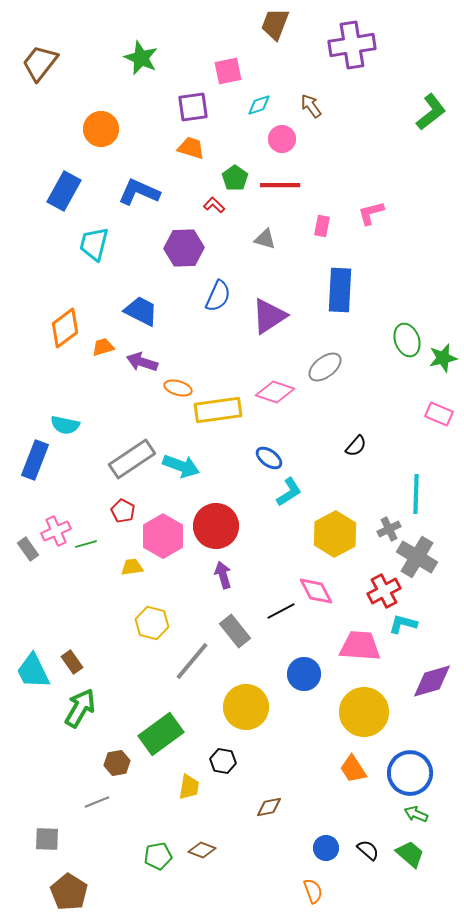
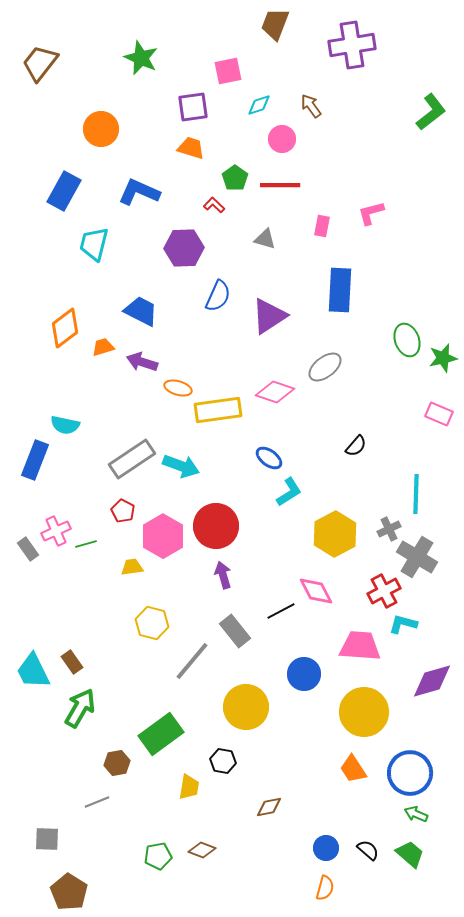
orange semicircle at (313, 891): moved 12 px right, 3 px up; rotated 35 degrees clockwise
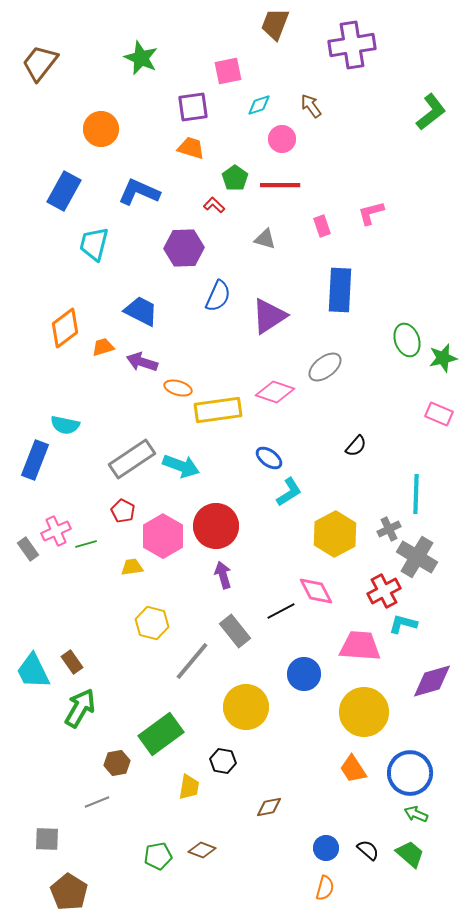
pink rectangle at (322, 226): rotated 30 degrees counterclockwise
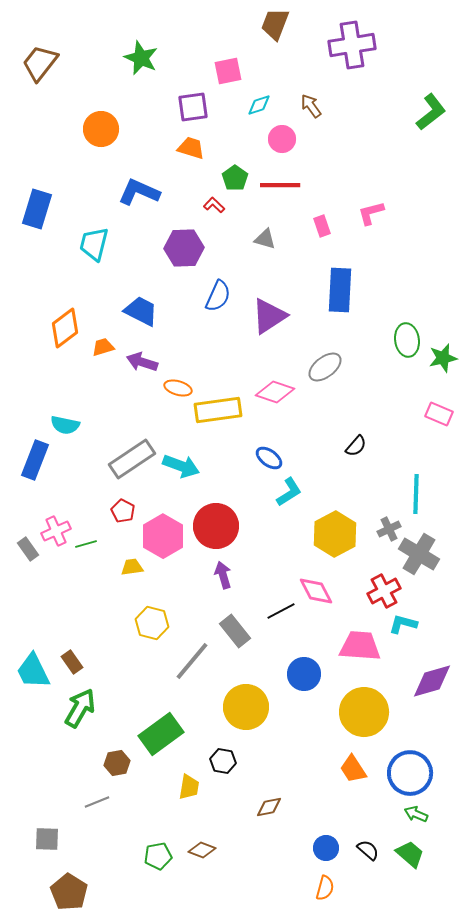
blue rectangle at (64, 191): moved 27 px left, 18 px down; rotated 12 degrees counterclockwise
green ellipse at (407, 340): rotated 12 degrees clockwise
gray cross at (417, 557): moved 2 px right, 3 px up
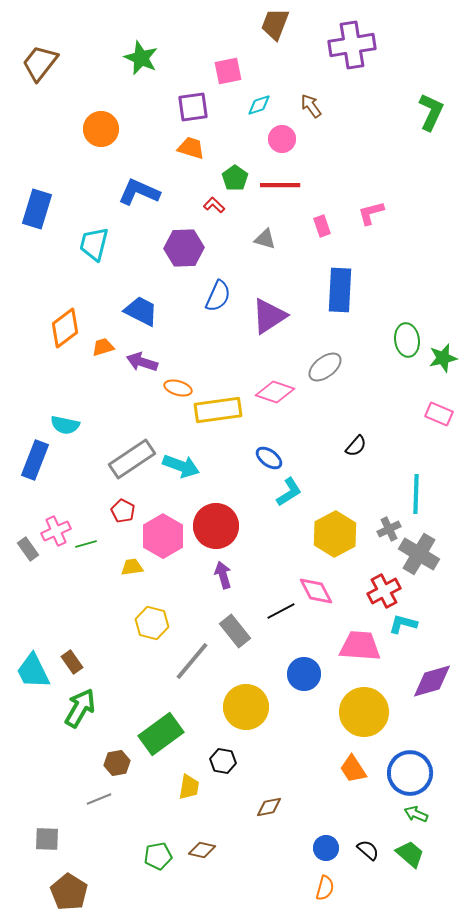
green L-shape at (431, 112): rotated 27 degrees counterclockwise
gray line at (97, 802): moved 2 px right, 3 px up
brown diamond at (202, 850): rotated 8 degrees counterclockwise
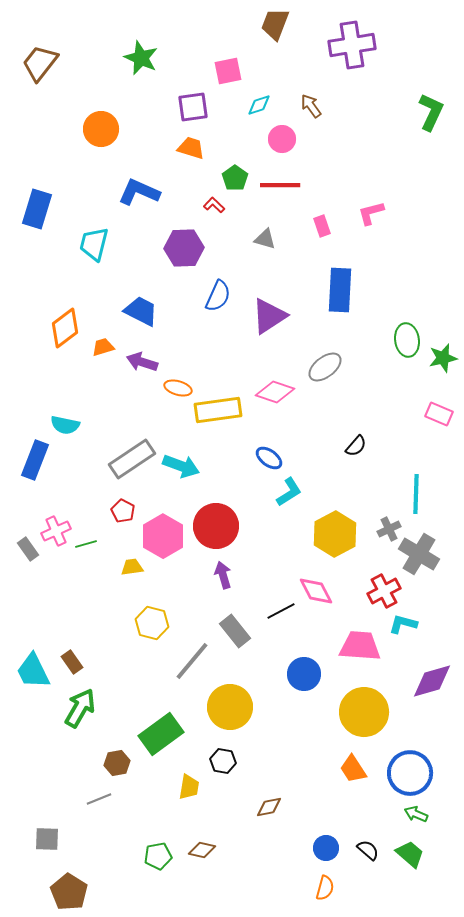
yellow circle at (246, 707): moved 16 px left
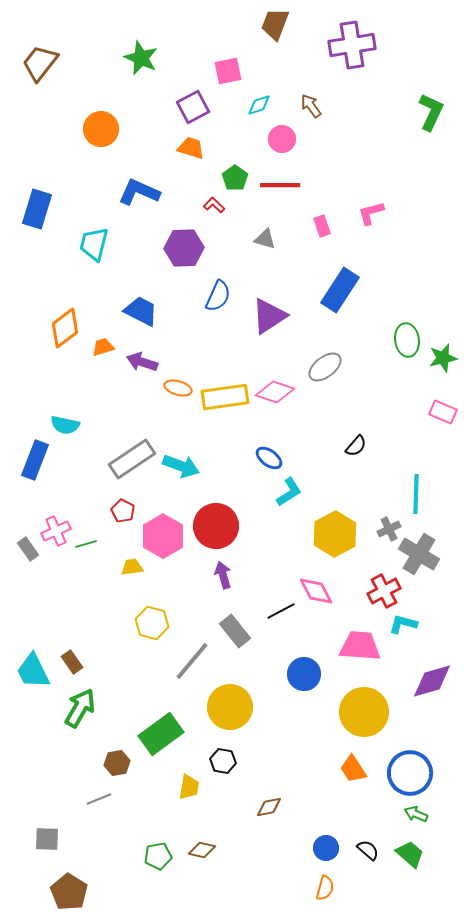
purple square at (193, 107): rotated 20 degrees counterclockwise
blue rectangle at (340, 290): rotated 30 degrees clockwise
yellow rectangle at (218, 410): moved 7 px right, 13 px up
pink rectangle at (439, 414): moved 4 px right, 2 px up
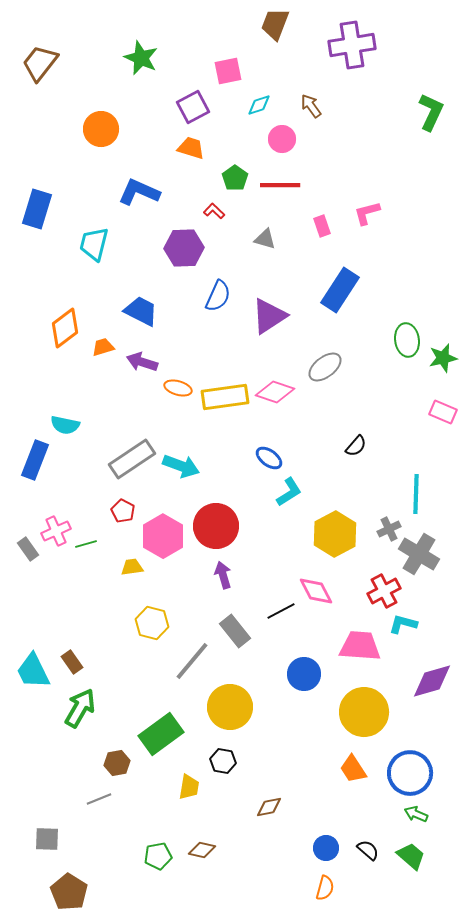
red L-shape at (214, 205): moved 6 px down
pink L-shape at (371, 213): moved 4 px left
green trapezoid at (410, 854): moved 1 px right, 2 px down
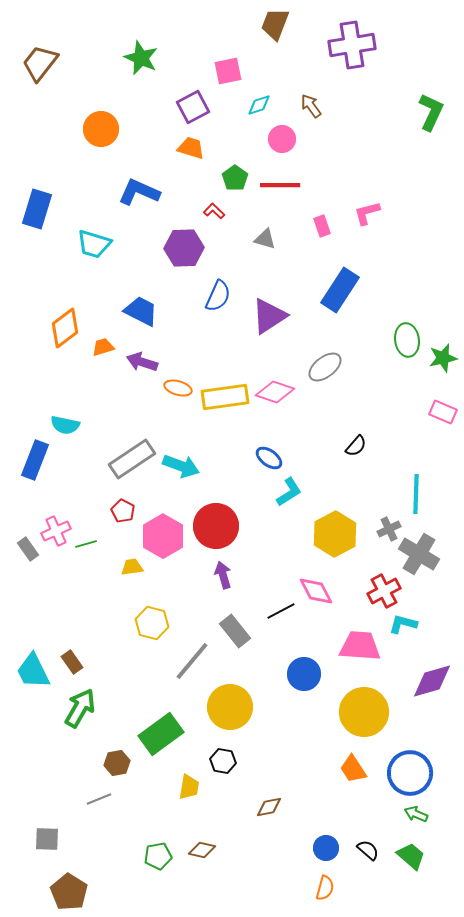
cyan trapezoid at (94, 244): rotated 87 degrees counterclockwise
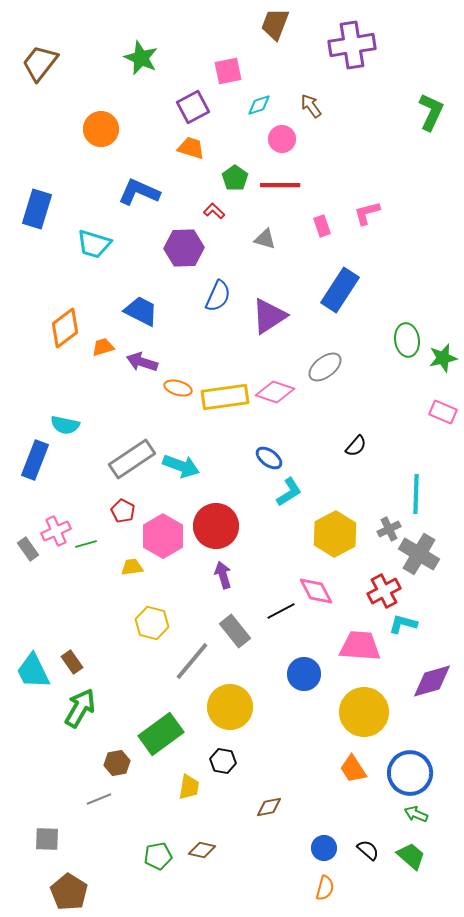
blue circle at (326, 848): moved 2 px left
